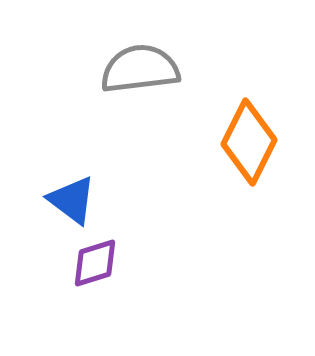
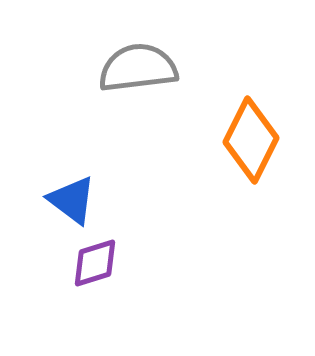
gray semicircle: moved 2 px left, 1 px up
orange diamond: moved 2 px right, 2 px up
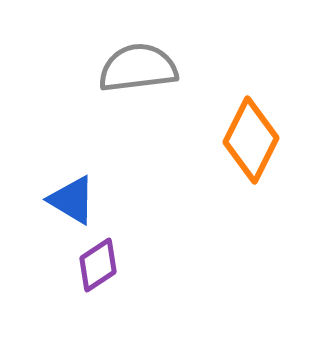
blue triangle: rotated 6 degrees counterclockwise
purple diamond: moved 3 px right, 2 px down; rotated 16 degrees counterclockwise
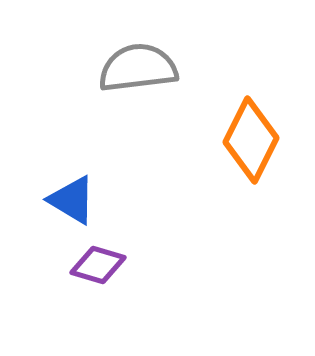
purple diamond: rotated 50 degrees clockwise
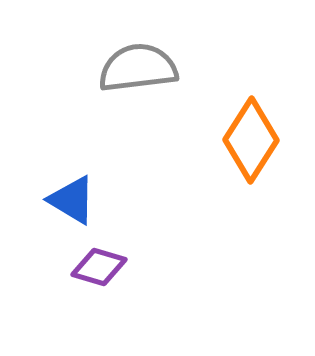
orange diamond: rotated 6 degrees clockwise
purple diamond: moved 1 px right, 2 px down
